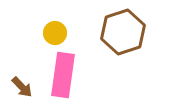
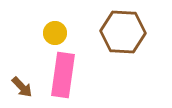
brown hexagon: rotated 21 degrees clockwise
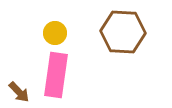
pink rectangle: moved 7 px left
brown arrow: moved 3 px left, 5 px down
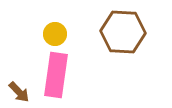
yellow circle: moved 1 px down
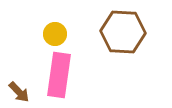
pink rectangle: moved 3 px right
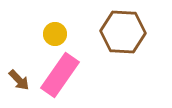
pink rectangle: moved 1 px right; rotated 27 degrees clockwise
brown arrow: moved 12 px up
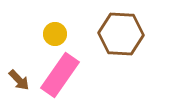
brown hexagon: moved 2 px left, 2 px down
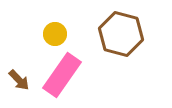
brown hexagon: rotated 12 degrees clockwise
pink rectangle: moved 2 px right
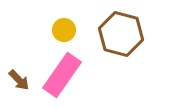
yellow circle: moved 9 px right, 4 px up
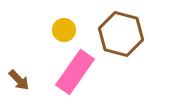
pink rectangle: moved 13 px right, 3 px up
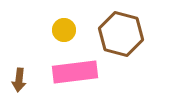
pink rectangle: rotated 48 degrees clockwise
brown arrow: rotated 50 degrees clockwise
